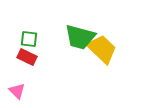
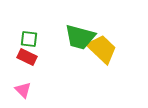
pink triangle: moved 6 px right, 1 px up
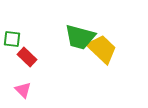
green square: moved 17 px left
red rectangle: rotated 18 degrees clockwise
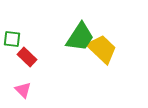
green trapezoid: rotated 72 degrees counterclockwise
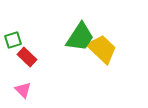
green square: moved 1 px right, 1 px down; rotated 24 degrees counterclockwise
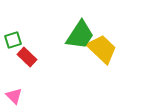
green trapezoid: moved 2 px up
pink triangle: moved 9 px left, 6 px down
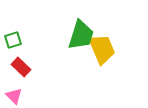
green trapezoid: moved 1 px right; rotated 16 degrees counterclockwise
yellow trapezoid: rotated 24 degrees clockwise
red rectangle: moved 6 px left, 10 px down
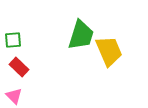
green square: rotated 12 degrees clockwise
yellow trapezoid: moved 7 px right, 2 px down
red rectangle: moved 2 px left
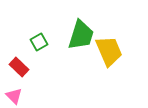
green square: moved 26 px right, 2 px down; rotated 24 degrees counterclockwise
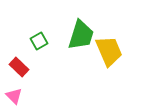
green square: moved 1 px up
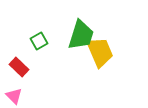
yellow trapezoid: moved 9 px left, 1 px down
